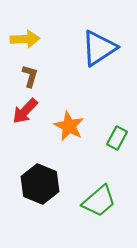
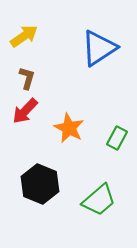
yellow arrow: moved 1 px left, 3 px up; rotated 32 degrees counterclockwise
brown L-shape: moved 3 px left, 2 px down
orange star: moved 2 px down
green trapezoid: moved 1 px up
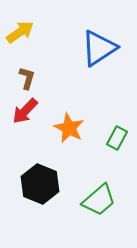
yellow arrow: moved 4 px left, 4 px up
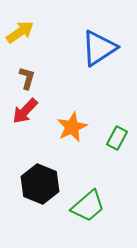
orange star: moved 3 px right, 1 px up; rotated 20 degrees clockwise
green trapezoid: moved 11 px left, 6 px down
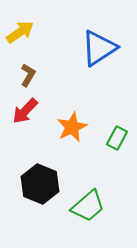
brown L-shape: moved 1 px right, 3 px up; rotated 15 degrees clockwise
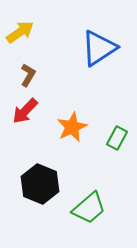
green trapezoid: moved 1 px right, 2 px down
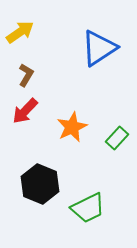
brown L-shape: moved 2 px left
green rectangle: rotated 15 degrees clockwise
green trapezoid: moved 1 px left; rotated 15 degrees clockwise
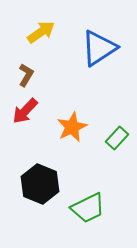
yellow arrow: moved 21 px right
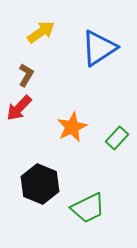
red arrow: moved 6 px left, 3 px up
